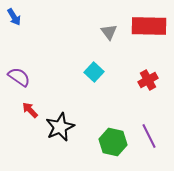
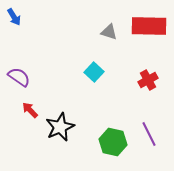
gray triangle: rotated 36 degrees counterclockwise
purple line: moved 2 px up
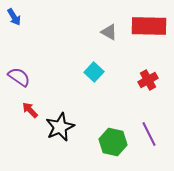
gray triangle: rotated 12 degrees clockwise
